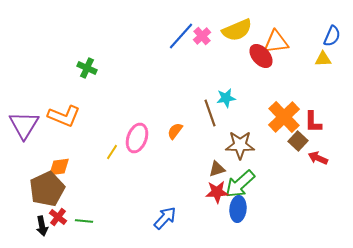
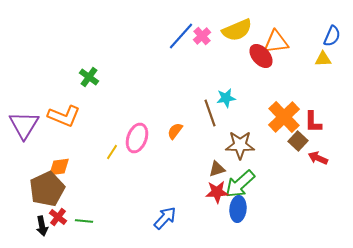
green cross: moved 2 px right, 9 px down; rotated 12 degrees clockwise
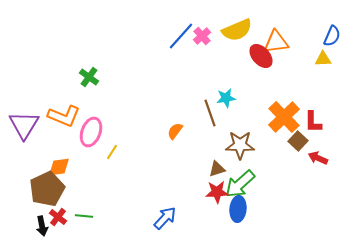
pink ellipse: moved 46 px left, 6 px up
green line: moved 5 px up
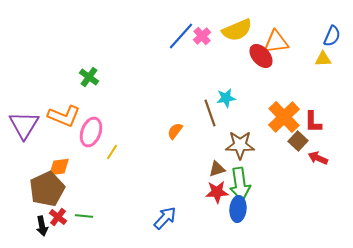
green arrow: rotated 56 degrees counterclockwise
